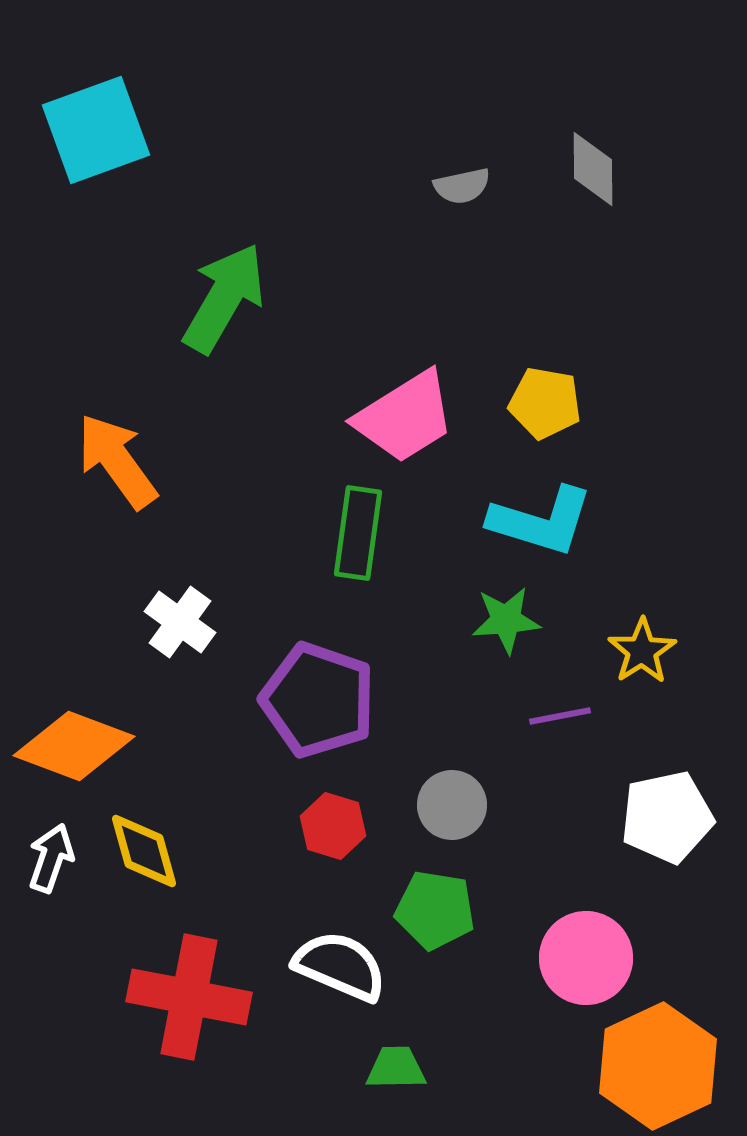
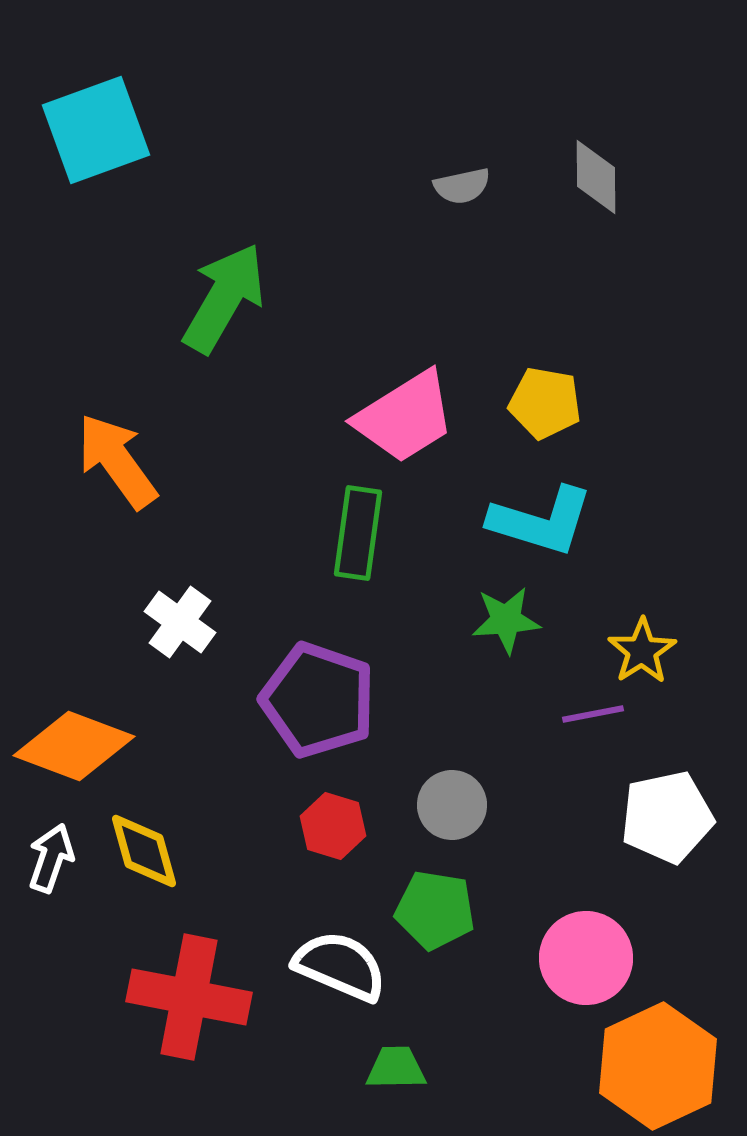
gray diamond: moved 3 px right, 8 px down
purple line: moved 33 px right, 2 px up
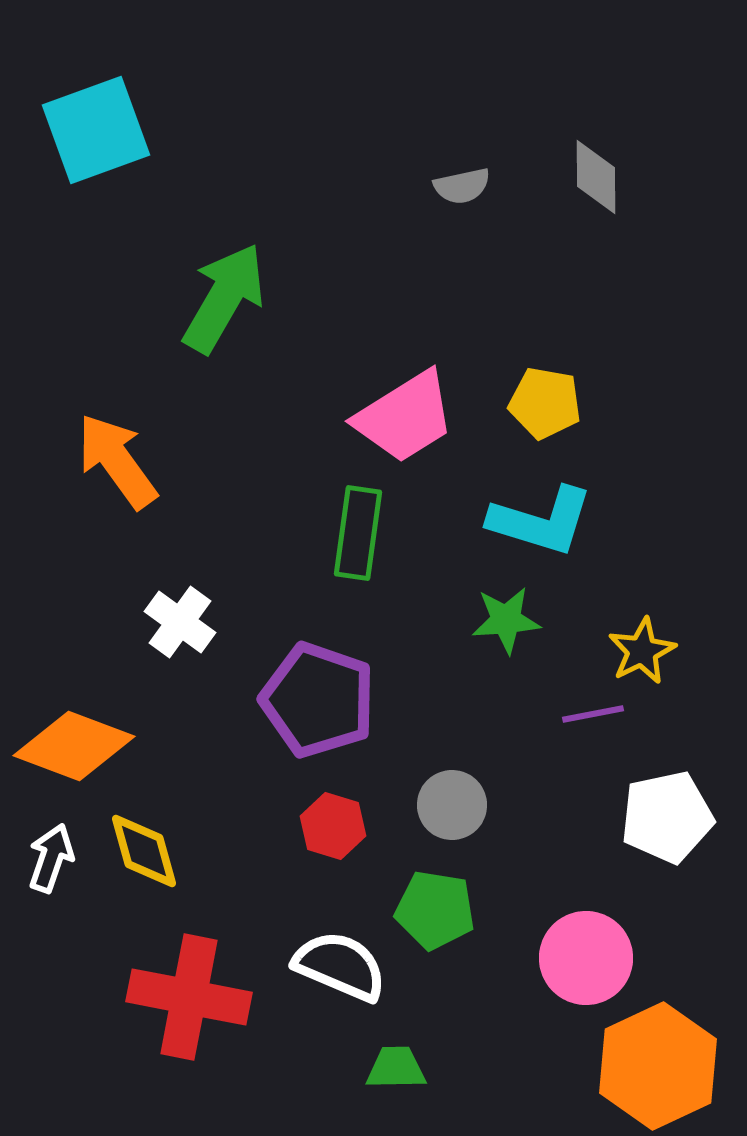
yellow star: rotated 6 degrees clockwise
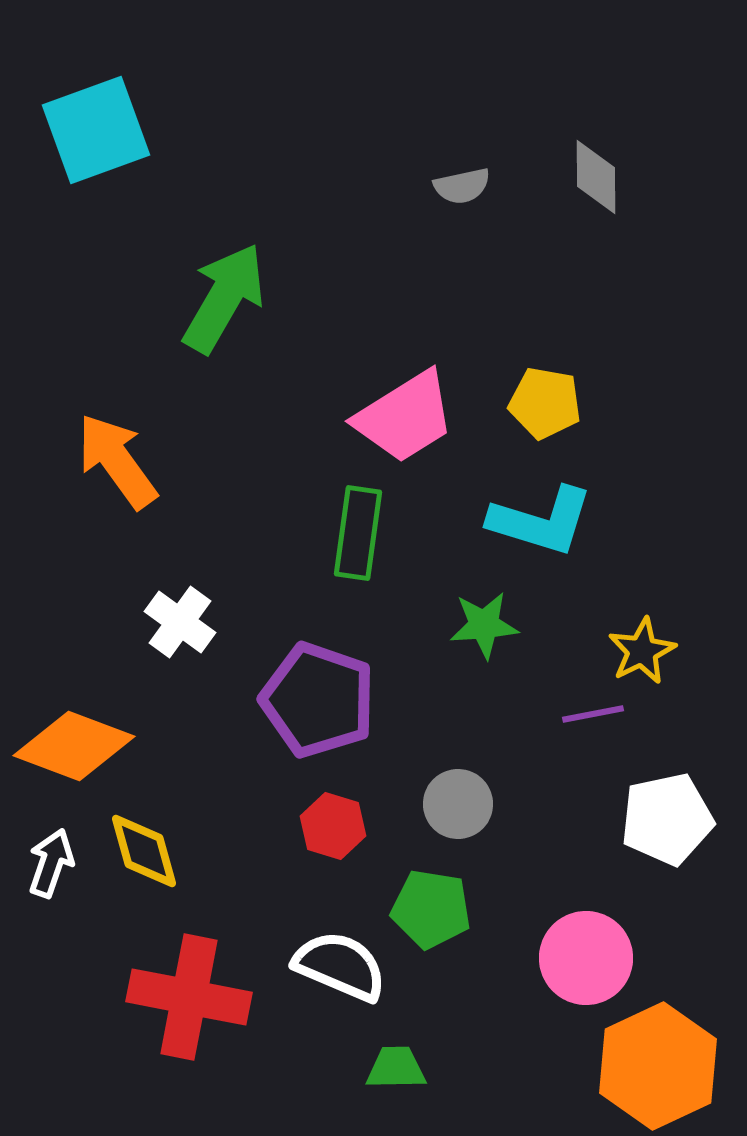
green star: moved 22 px left, 5 px down
gray circle: moved 6 px right, 1 px up
white pentagon: moved 2 px down
white arrow: moved 5 px down
green pentagon: moved 4 px left, 1 px up
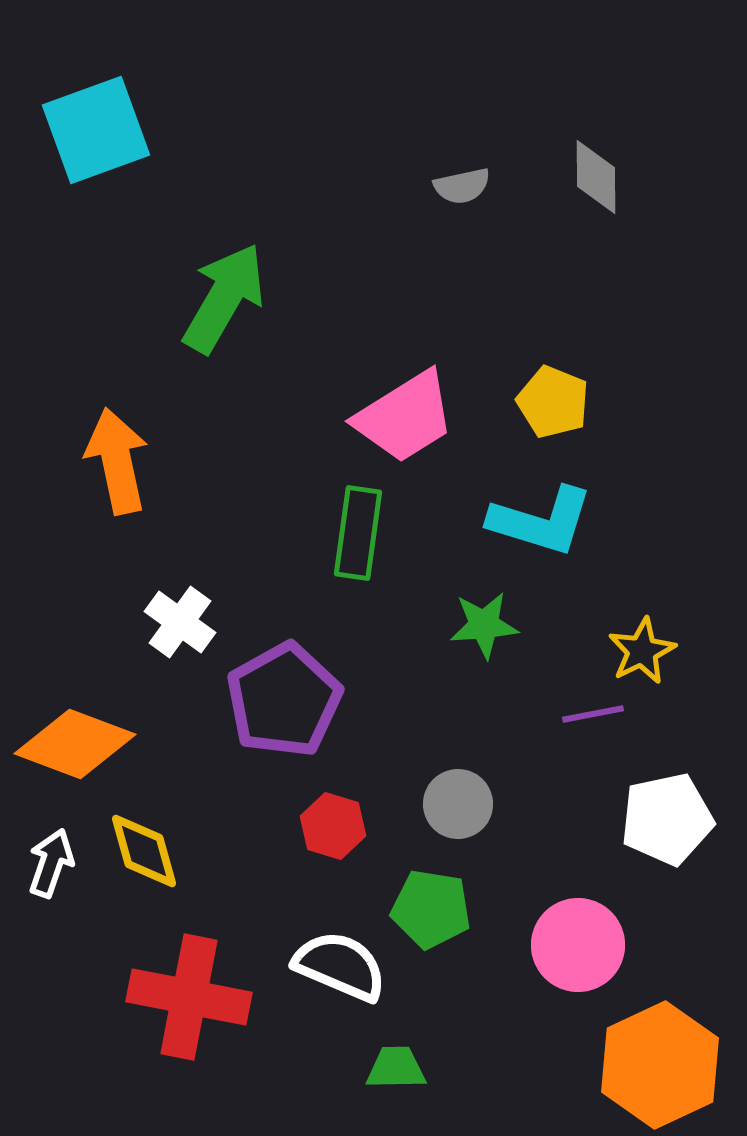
yellow pentagon: moved 8 px right, 1 px up; rotated 12 degrees clockwise
orange arrow: rotated 24 degrees clockwise
purple pentagon: moved 34 px left; rotated 24 degrees clockwise
orange diamond: moved 1 px right, 2 px up
pink circle: moved 8 px left, 13 px up
orange hexagon: moved 2 px right, 1 px up
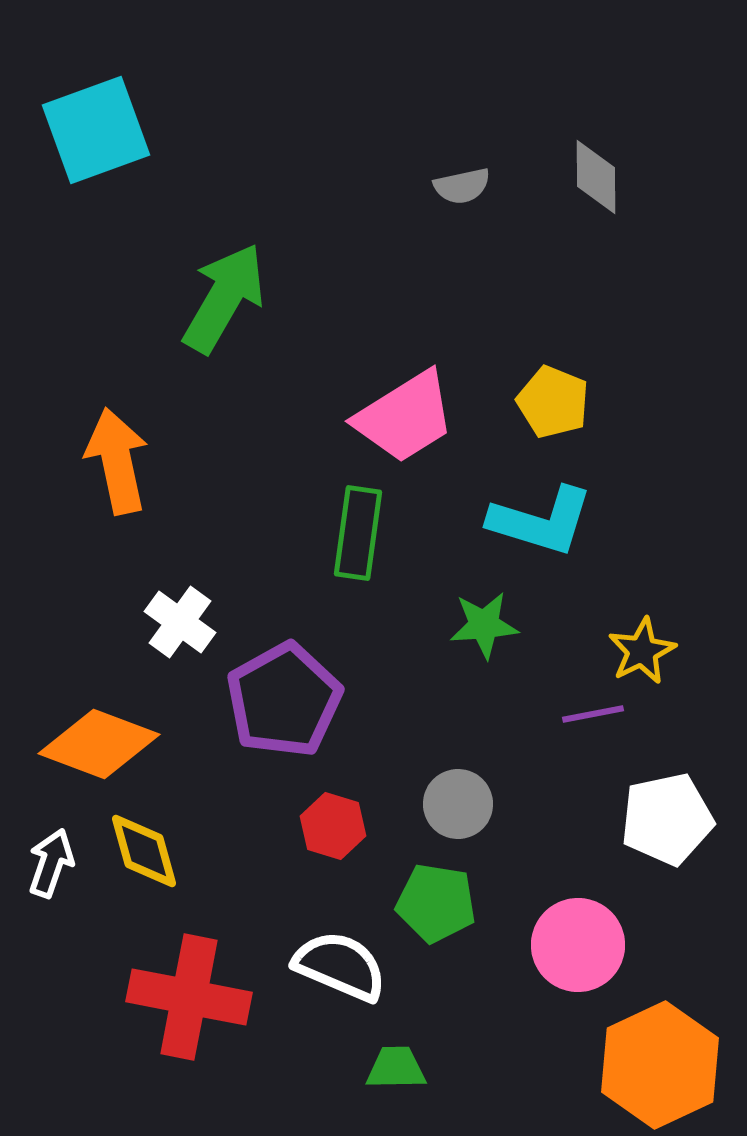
orange diamond: moved 24 px right
green pentagon: moved 5 px right, 6 px up
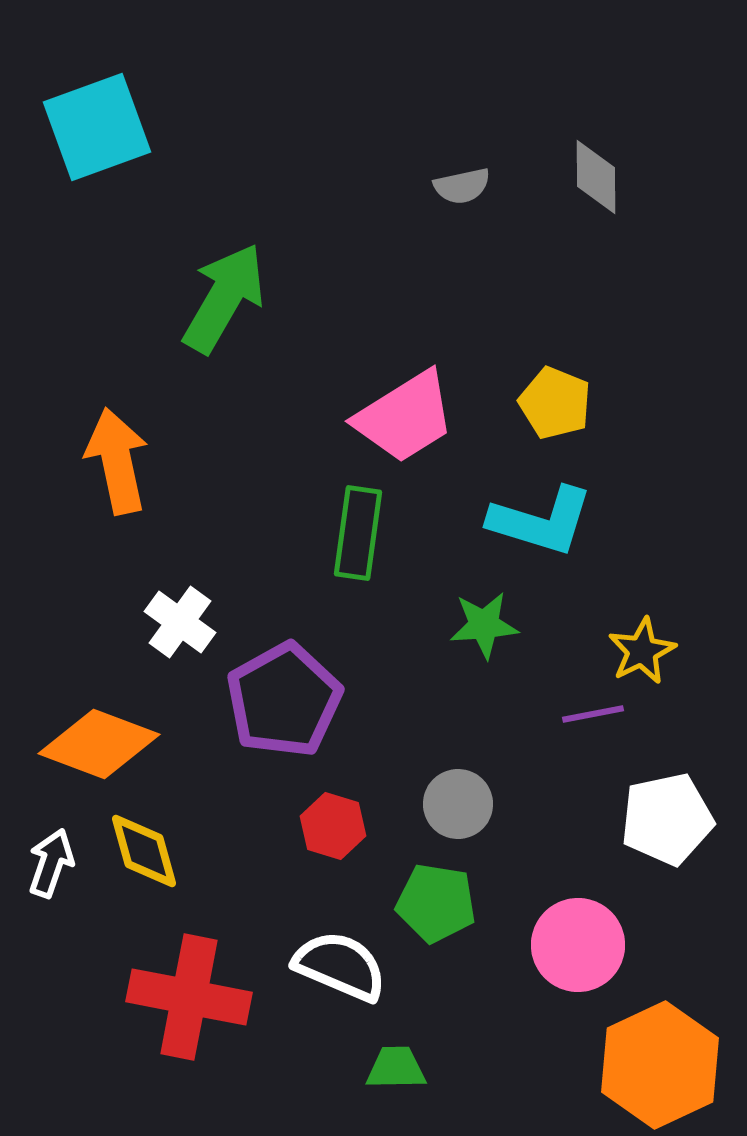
cyan square: moved 1 px right, 3 px up
yellow pentagon: moved 2 px right, 1 px down
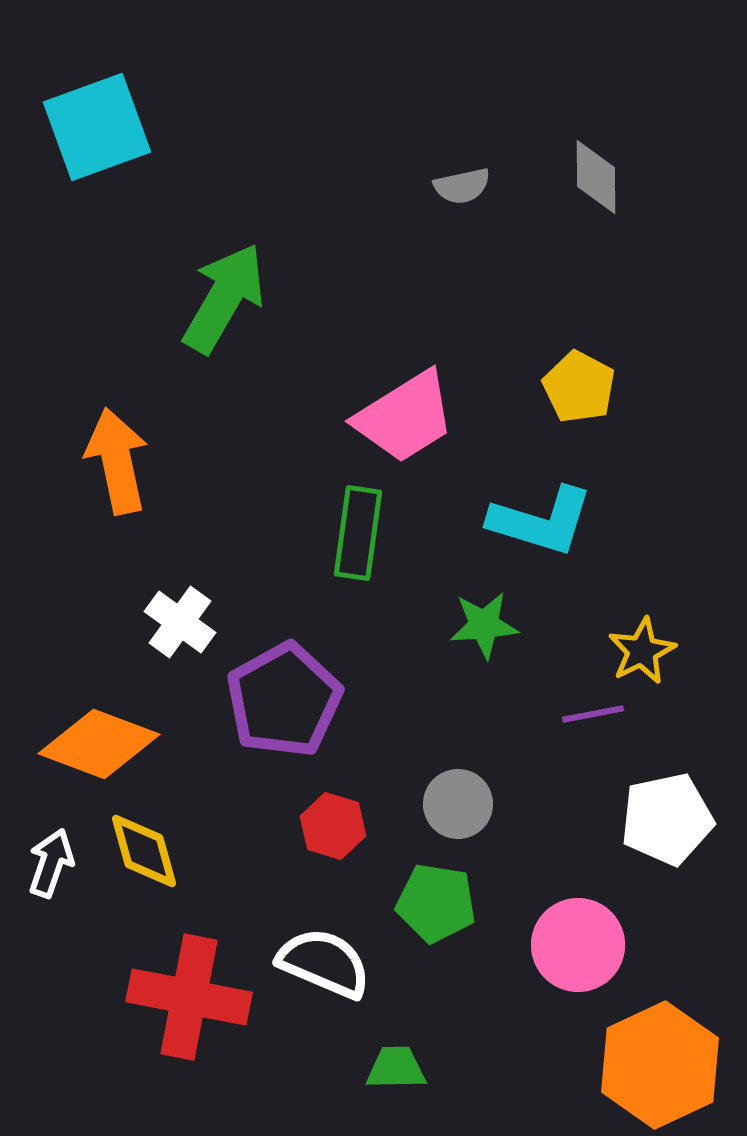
yellow pentagon: moved 24 px right, 16 px up; rotated 6 degrees clockwise
white semicircle: moved 16 px left, 3 px up
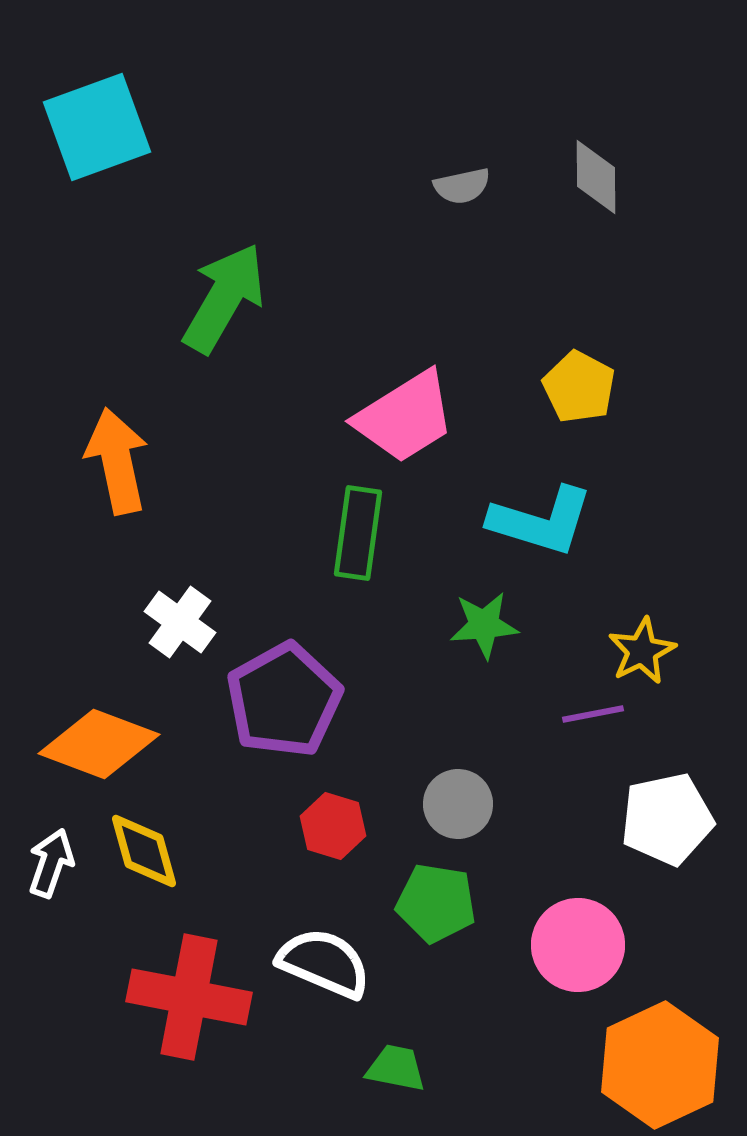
green trapezoid: rotated 12 degrees clockwise
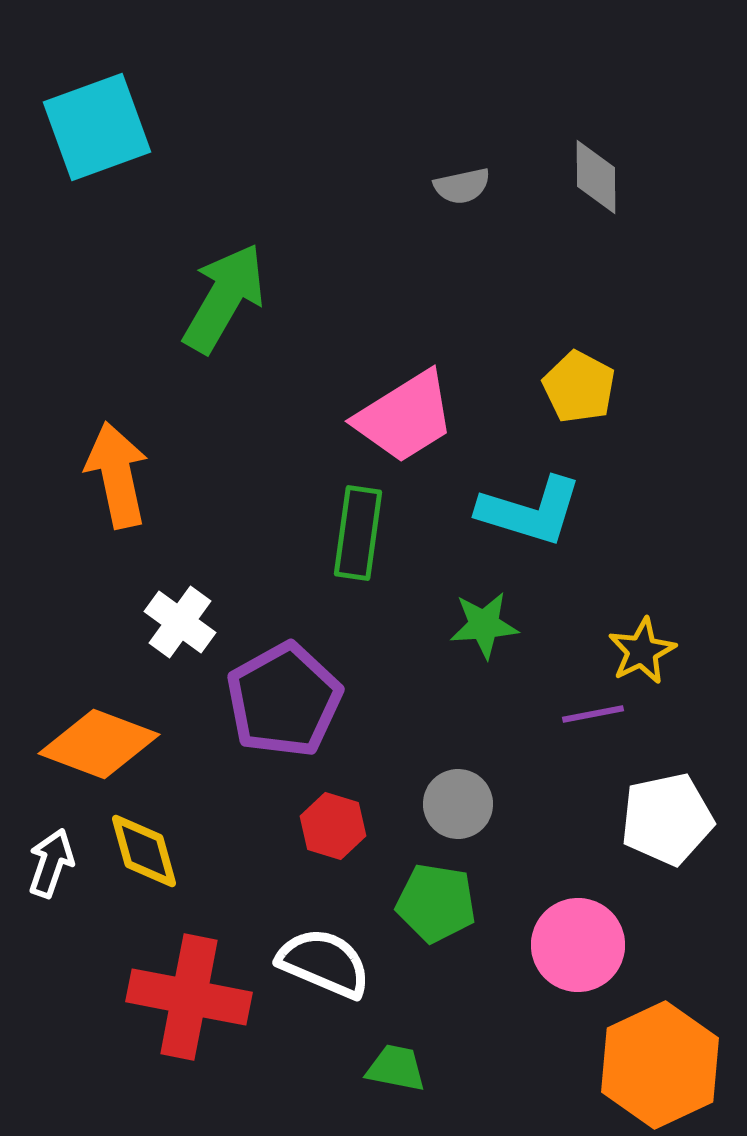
orange arrow: moved 14 px down
cyan L-shape: moved 11 px left, 10 px up
